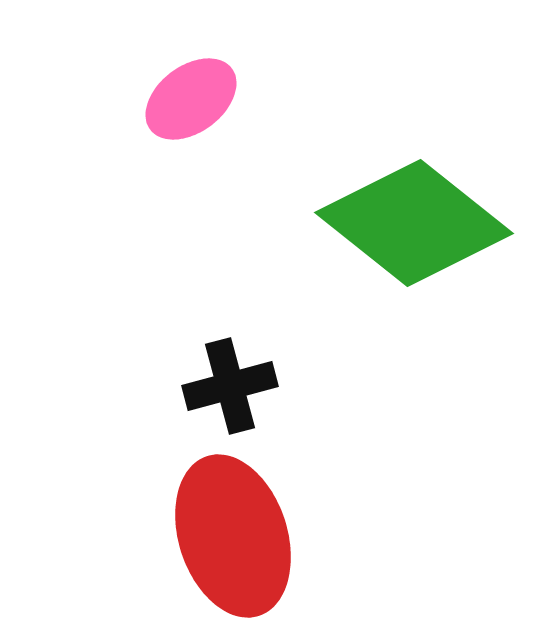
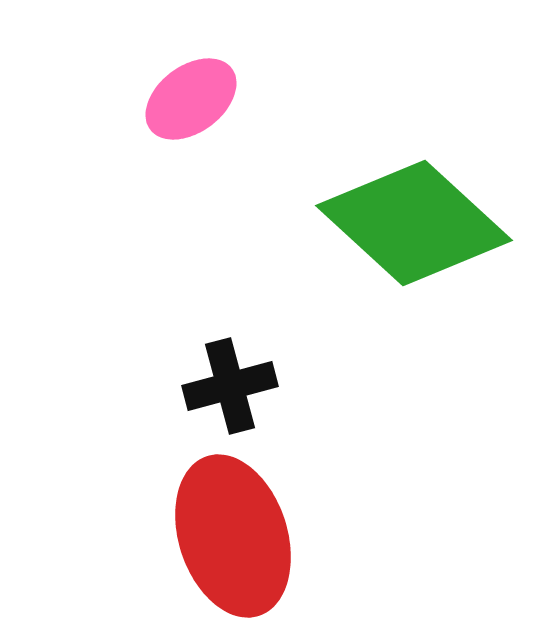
green diamond: rotated 4 degrees clockwise
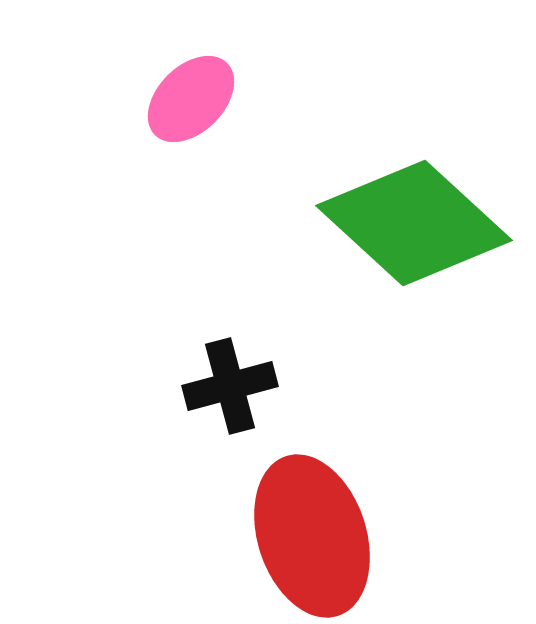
pink ellipse: rotated 8 degrees counterclockwise
red ellipse: moved 79 px right
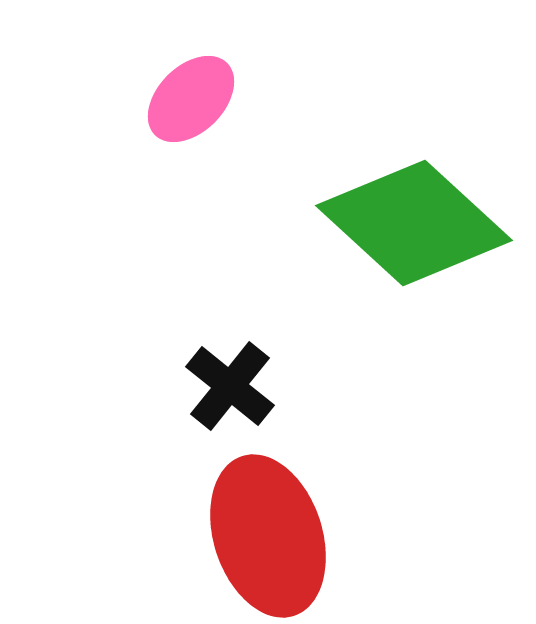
black cross: rotated 36 degrees counterclockwise
red ellipse: moved 44 px left
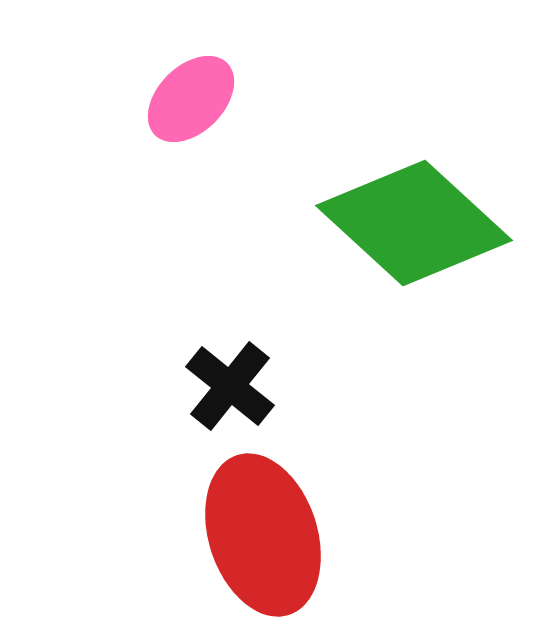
red ellipse: moved 5 px left, 1 px up
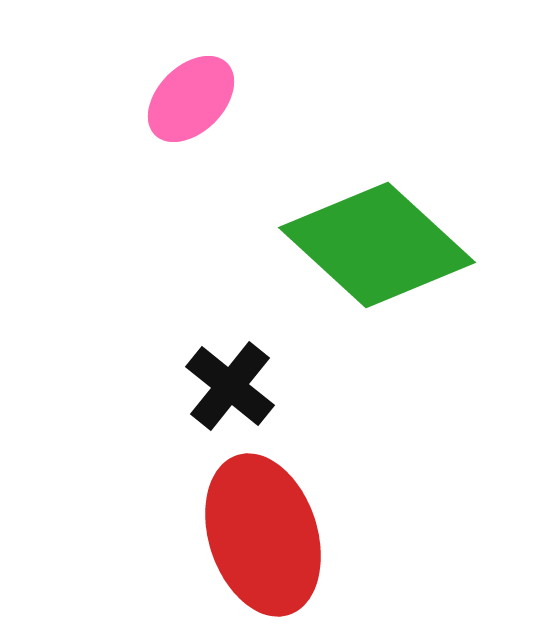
green diamond: moved 37 px left, 22 px down
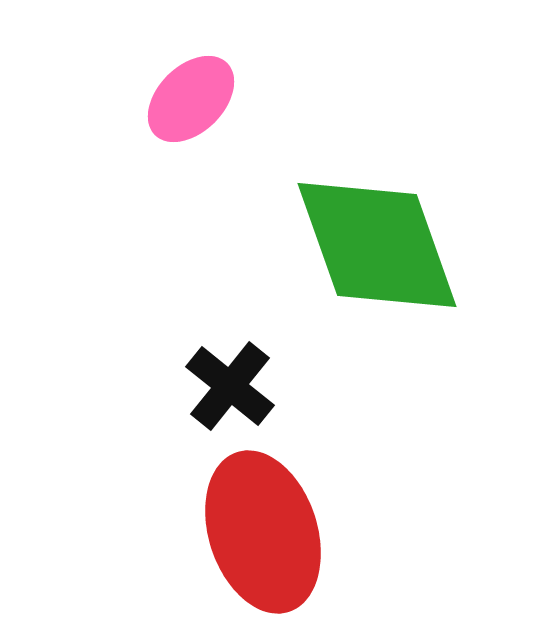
green diamond: rotated 28 degrees clockwise
red ellipse: moved 3 px up
